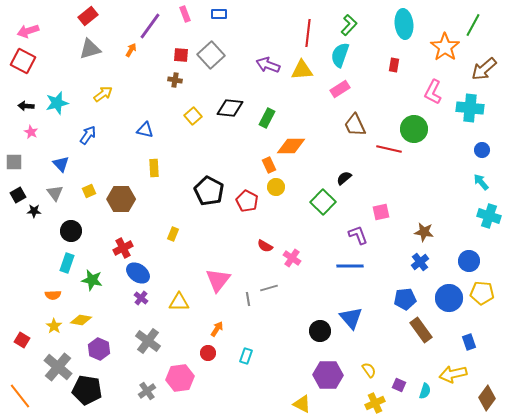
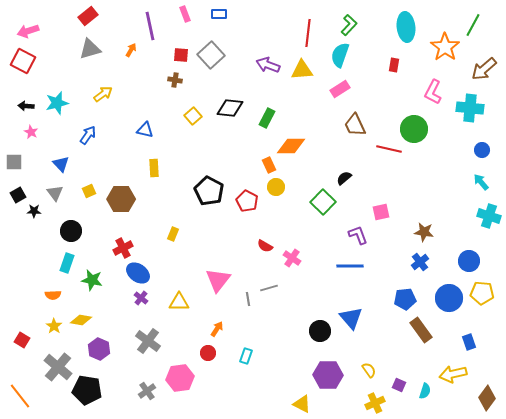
cyan ellipse at (404, 24): moved 2 px right, 3 px down
purple line at (150, 26): rotated 48 degrees counterclockwise
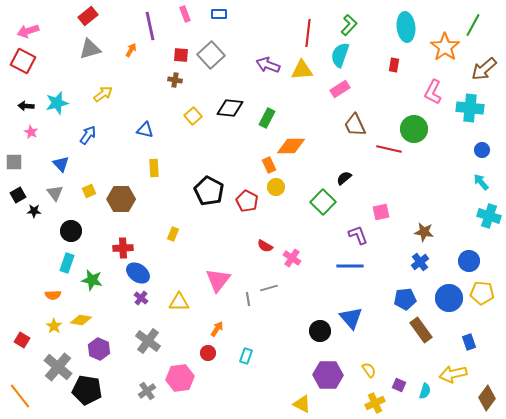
red cross at (123, 248): rotated 24 degrees clockwise
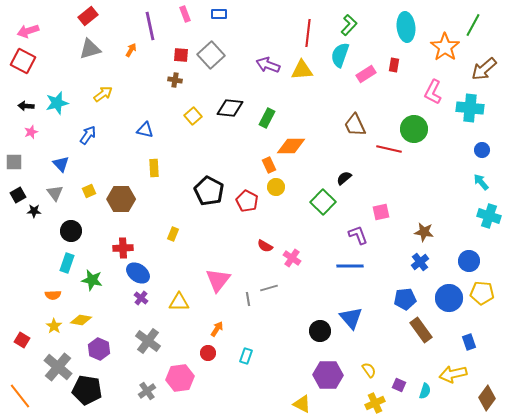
pink rectangle at (340, 89): moved 26 px right, 15 px up
pink star at (31, 132): rotated 24 degrees clockwise
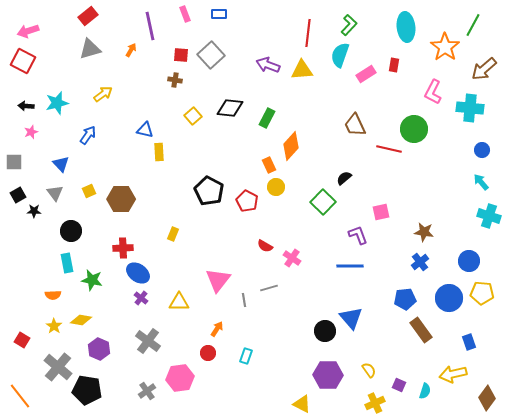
orange diamond at (291, 146): rotated 48 degrees counterclockwise
yellow rectangle at (154, 168): moved 5 px right, 16 px up
cyan rectangle at (67, 263): rotated 30 degrees counterclockwise
gray line at (248, 299): moved 4 px left, 1 px down
black circle at (320, 331): moved 5 px right
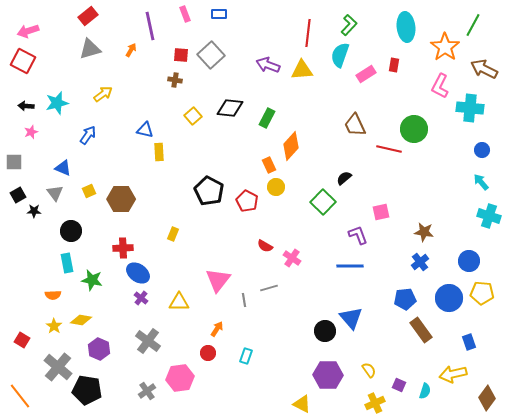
brown arrow at (484, 69): rotated 68 degrees clockwise
pink L-shape at (433, 92): moved 7 px right, 6 px up
blue triangle at (61, 164): moved 2 px right, 4 px down; rotated 24 degrees counterclockwise
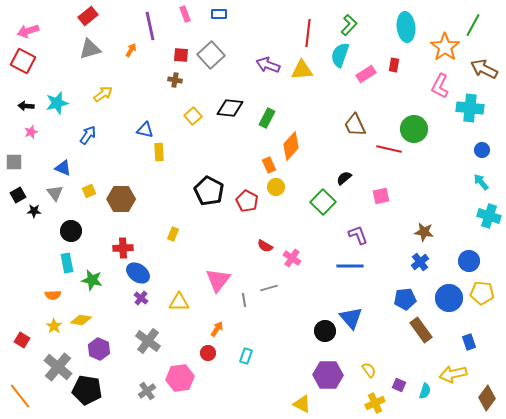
pink square at (381, 212): moved 16 px up
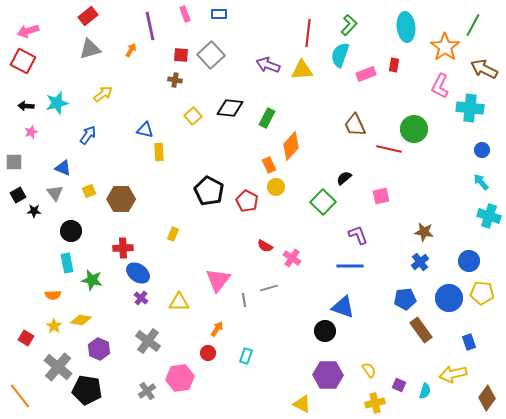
pink rectangle at (366, 74): rotated 12 degrees clockwise
blue triangle at (351, 318): moved 8 px left, 11 px up; rotated 30 degrees counterclockwise
red square at (22, 340): moved 4 px right, 2 px up
yellow cross at (375, 403): rotated 12 degrees clockwise
